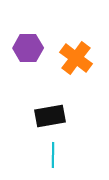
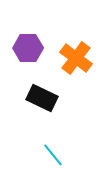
black rectangle: moved 8 px left, 18 px up; rotated 36 degrees clockwise
cyan line: rotated 40 degrees counterclockwise
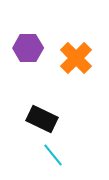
orange cross: rotated 8 degrees clockwise
black rectangle: moved 21 px down
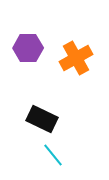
orange cross: rotated 16 degrees clockwise
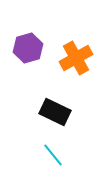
purple hexagon: rotated 16 degrees counterclockwise
black rectangle: moved 13 px right, 7 px up
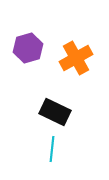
cyan line: moved 1 px left, 6 px up; rotated 45 degrees clockwise
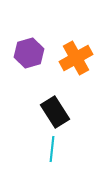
purple hexagon: moved 1 px right, 5 px down
black rectangle: rotated 32 degrees clockwise
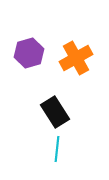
cyan line: moved 5 px right
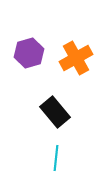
black rectangle: rotated 8 degrees counterclockwise
cyan line: moved 1 px left, 9 px down
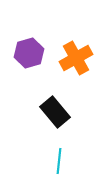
cyan line: moved 3 px right, 3 px down
